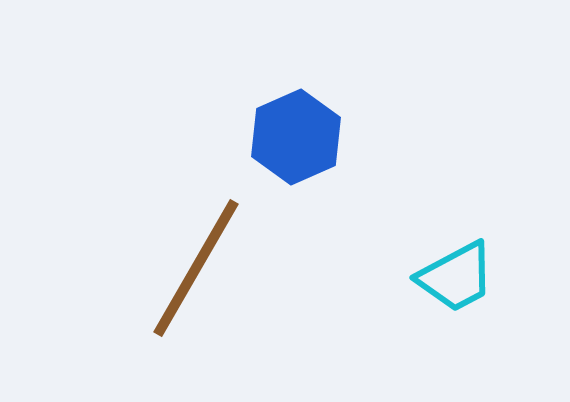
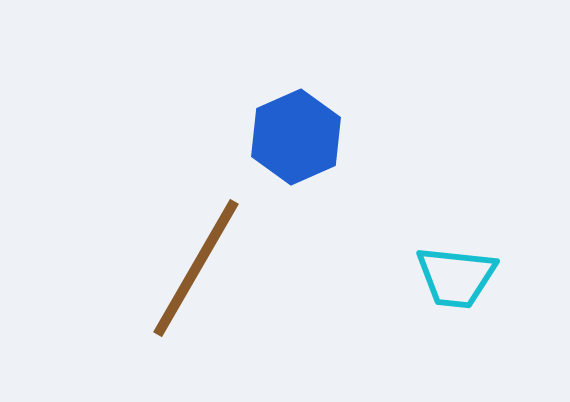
cyan trapezoid: rotated 34 degrees clockwise
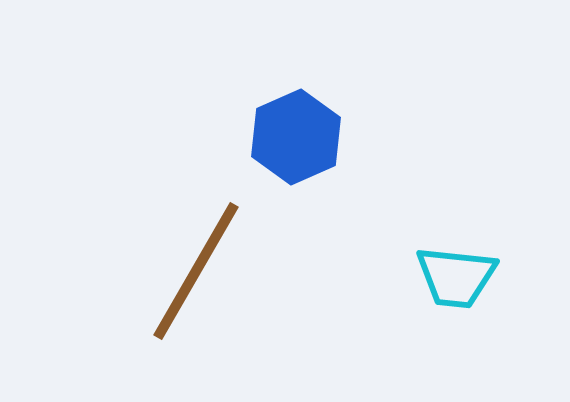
brown line: moved 3 px down
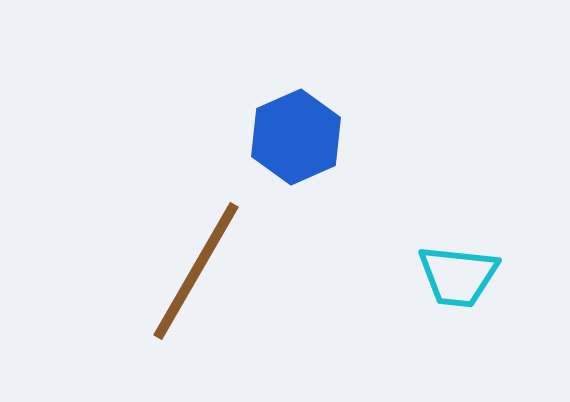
cyan trapezoid: moved 2 px right, 1 px up
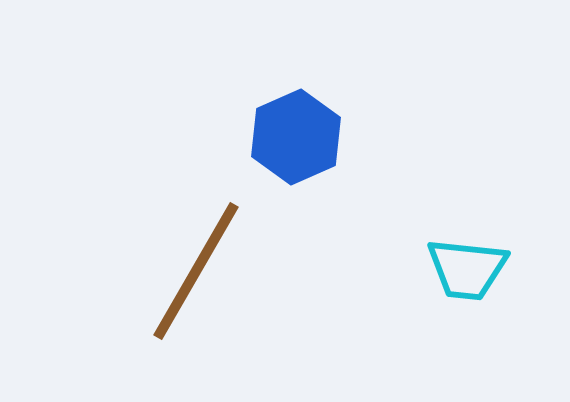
cyan trapezoid: moved 9 px right, 7 px up
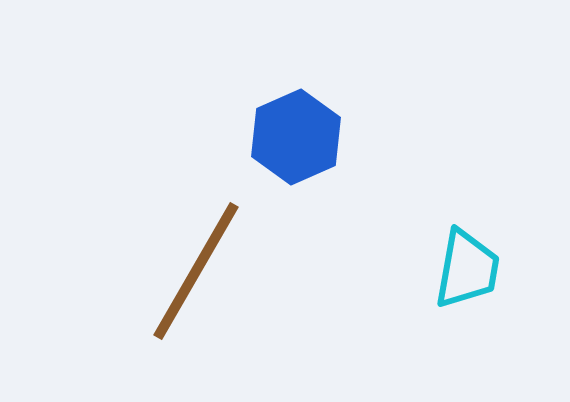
cyan trapezoid: rotated 86 degrees counterclockwise
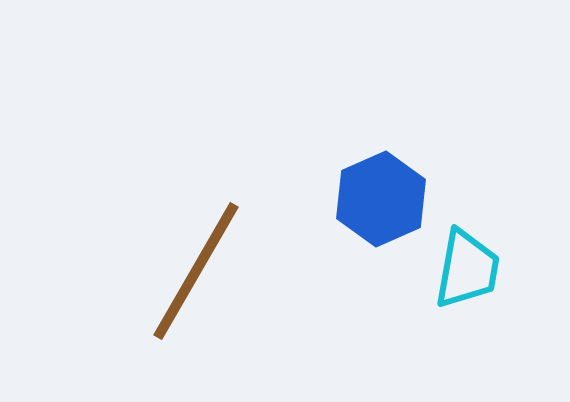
blue hexagon: moved 85 px right, 62 px down
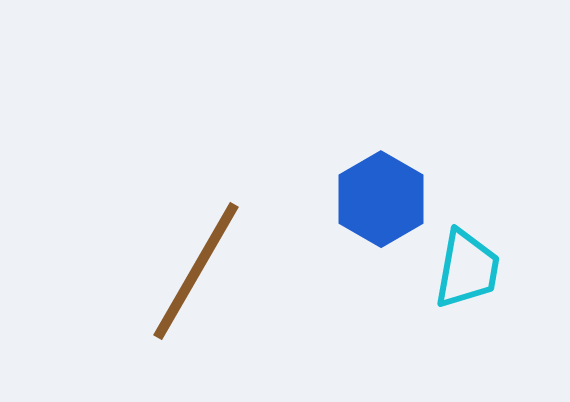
blue hexagon: rotated 6 degrees counterclockwise
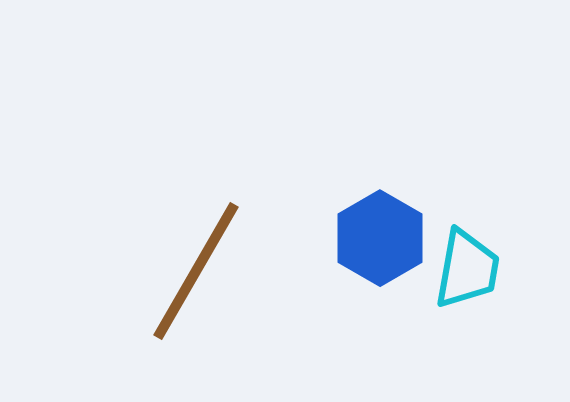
blue hexagon: moved 1 px left, 39 px down
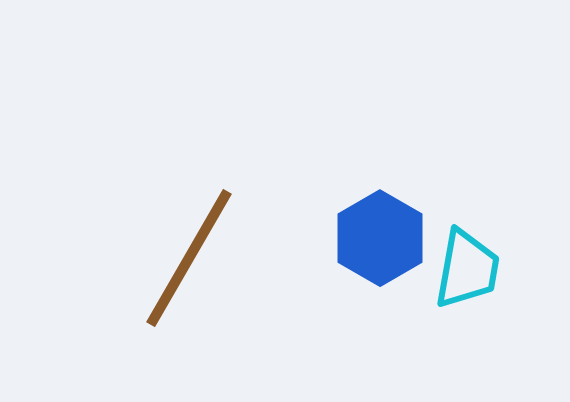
brown line: moved 7 px left, 13 px up
